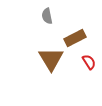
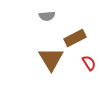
gray semicircle: rotated 84 degrees counterclockwise
red semicircle: moved 1 px down
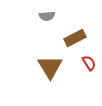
brown triangle: moved 1 px left, 8 px down
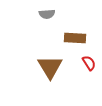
gray semicircle: moved 2 px up
brown rectangle: rotated 30 degrees clockwise
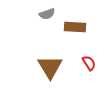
gray semicircle: rotated 14 degrees counterclockwise
brown rectangle: moved 11 px up
